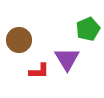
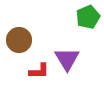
green pentagon: moved 12 px up
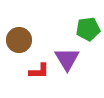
green pentagon: moved 12 px down; rotated 15 degrees clockwise
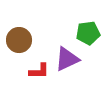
green pentagon: moved 4 px down
purple triangle: rotated 36 degrees clockwise
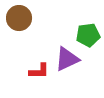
green pentagon: moved 2 px down
brown circle: moved 22 px up
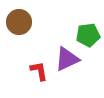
brown circle: moved 4 px down
red L-shape: rotated 100 degrees counterclockwise
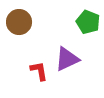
green pentagon: moved 13 px up; rotated 30 degrees clockwise
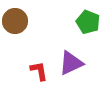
brown circle: moved 4 px left, 1 px up
purple triangle: moved 4 px right, 4 px down
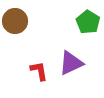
green pentagon: rotated 10 degrees clockwise
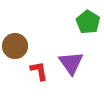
brown circle: moved 25 px down
purple triangle: rotated 40 degrees counterclockwise
